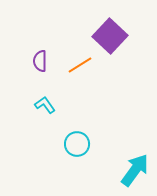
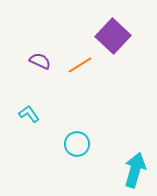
purple square: moved 3 px right
purple semicircle: rotated 115 degrees clockwise
cyan L-shape: moved 16 px left, 9 px down
cyan arrow: rotated 20 degrees counterclockwise
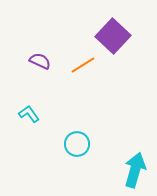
orange line: moved 3 px right
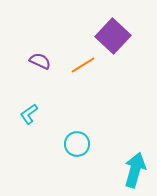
cyan L-shape: rotated 90 degrees counterclockwise
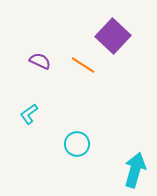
orange line: rotated 65 degrees clockwise
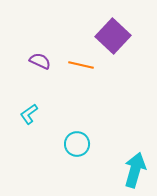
orange line: moved 2 px left; rotated 20 degrees counterclockwise
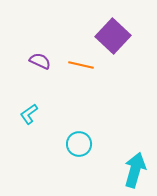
cyan circle: moved 2 px right
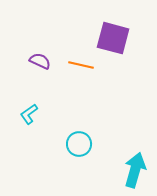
purple square: moved 2 px down; rotated 28 degrees counterclockwise
